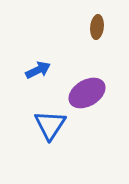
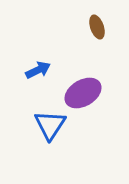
brown ellipse: rotated 25 degrees counterclockwise
purple ellipse: moved 4 px left
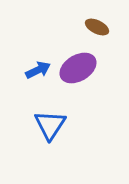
brown ellipse: rotated 45 degrees counterclockwise
purple ellipse: moved 5 px left, 25 px up
